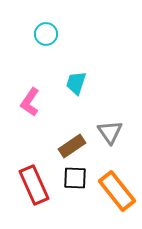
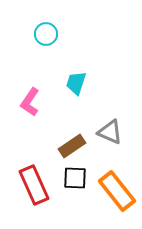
gray triangle: rotated 32 degrees counterclockwise
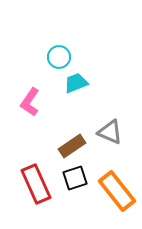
cyan circle: moved 13 px right, 23 px down
cyan trapezoid: rotated 50 degrees clockwise
black square: rotated 20 degrees counterclockwise
red rectangle: moved 2 px right, 1 px up
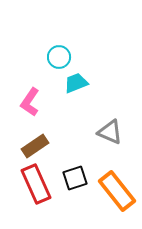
brown rectangle: moved 37 px left
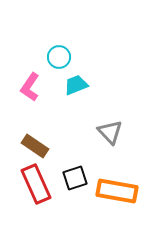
cyan trapezoid: moved 2 px down
pink L-shape: moved 15 px up
gray triangle: rotated 24 degrees clockwise
brown rectangle: rotated 68 degrees clockwise
orange rectangle: rotated 42 degrees counterclockwise
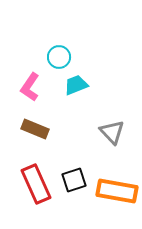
gray triangle: moved 2 px right
brown rectangle: moved 17 px up; rotated 12 degrees counterclockwise
black square: moved 1 px left, 2 px down
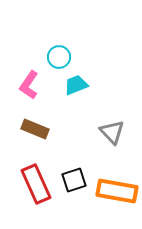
pink L-shape: moved 1 px left, 2 px up
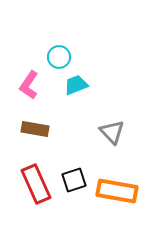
brown rectangle: rotated 12 degrees counterclockwise
